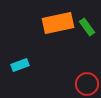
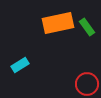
cyan rectangle: rotated 12 degrees counterclockwise
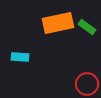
green rectangle: rotated 18 degrees counterclockwise
cyan rectangle: moved 8 px up; rotated 36 degrees clockwise
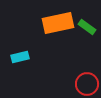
cyan rectangle: rotated 18 degrees counterclockwise
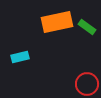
orange rectangle: moved 1 px left, 1 px up
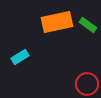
green rectangle: moved 1 px right, 2 px up
cyan rectangle: rotated 18 degrees counterclockwise
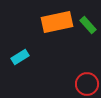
green rectangle: rotated 12 degrees clockwise
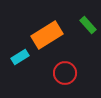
orange rectangle: moved 10 px left, 13 px down; rotated 20 degrees counterclockwise
red circle: moved 22 px left, 11 px up
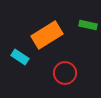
green rectangle: rotated 36 degrees counterclockwise
cyan rectangle: rotated 66 degrees clockwise
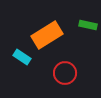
cyan rectangle: moved 2 px right
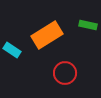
cyan rectangle: moved 10 px left, 7 px up
